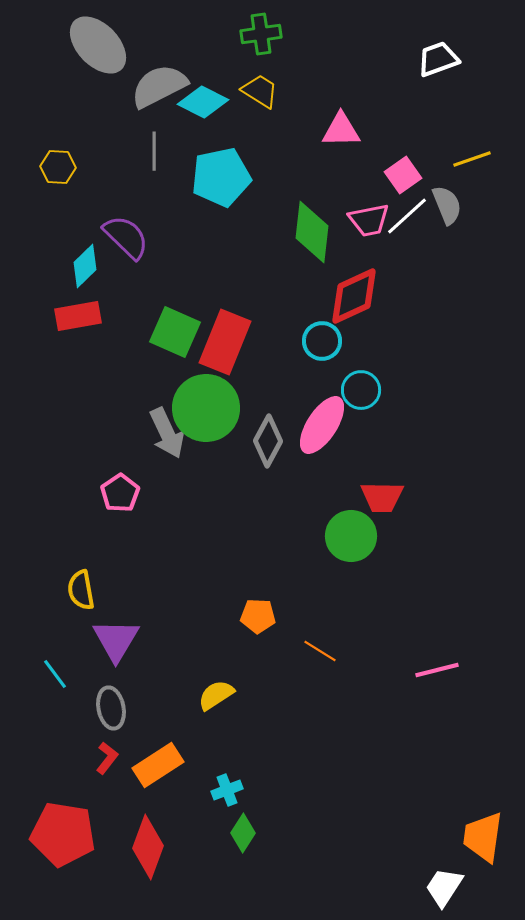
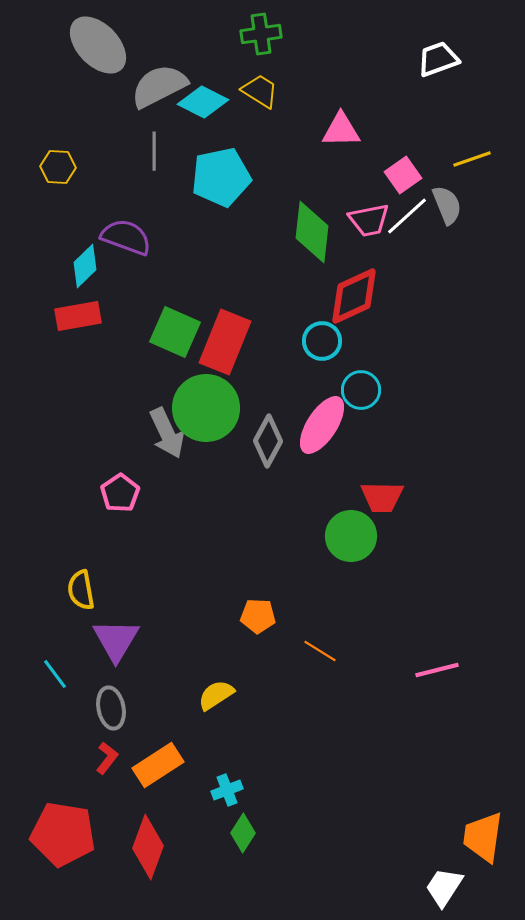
purple semicircle at (126, 237): rotated 24 degrees counterclockwise
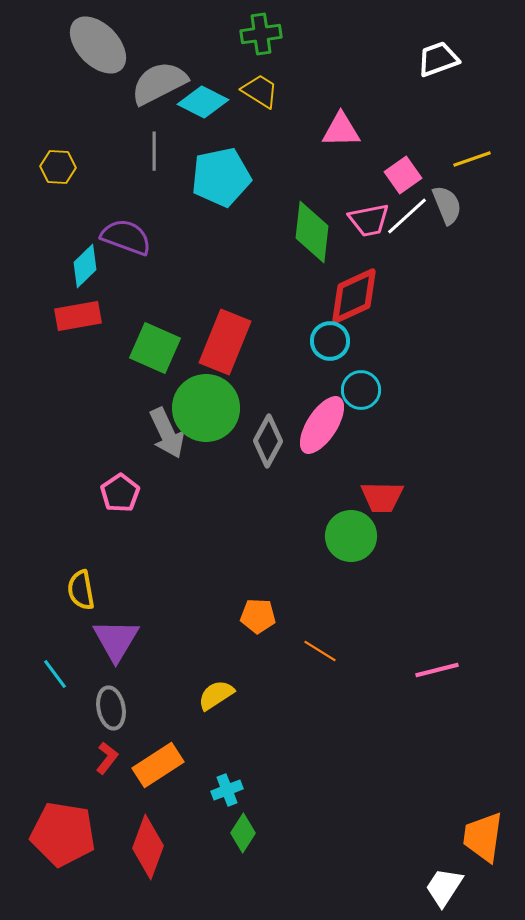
gray semicircle at (159, 86): moved 3 px up
green square at (175, 332): moved 20 px left, 16 px down
cyan circle at (322, 341): moved 8 px right
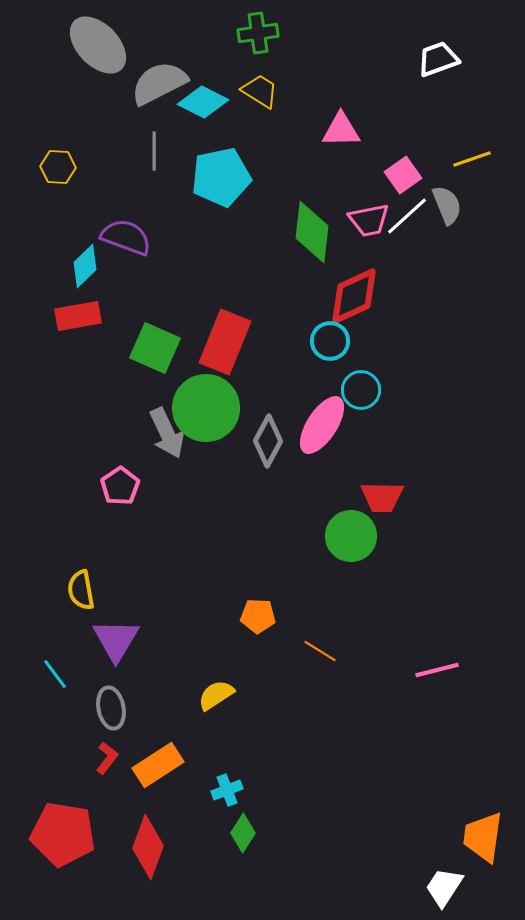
green cross at (261, 34): moved 3 px left, 1 px up
pink pentagon at (120, 493): moved 7 px up
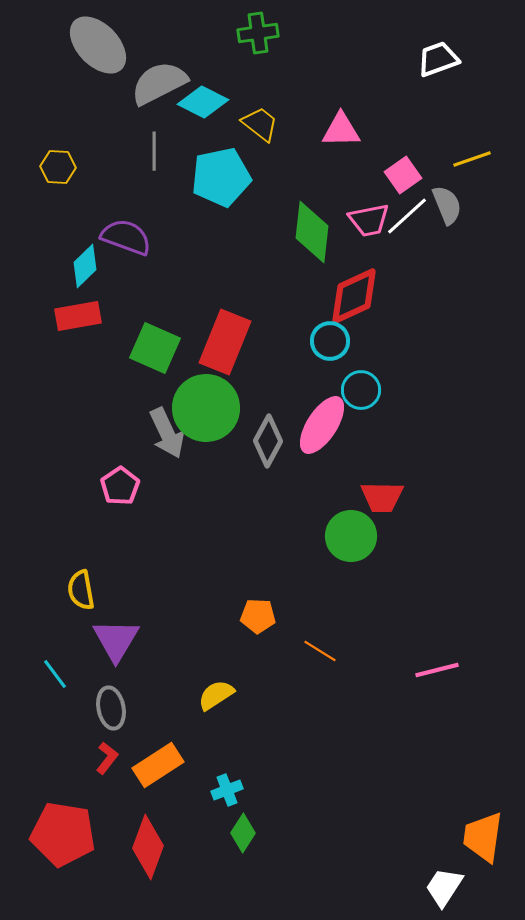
yellow trapezoid at (260, 91): moved 33 px down; rotated 6 degrees clockwise
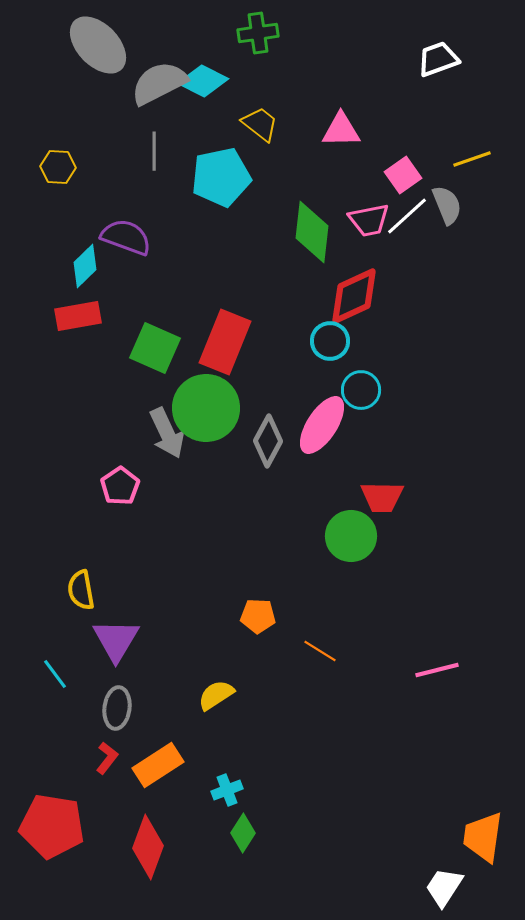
cyan diamond at (203, 102): moved 21 px up
gray ellipse at (111, 708): moved 6 px right; rotated 18 degrees clockwise
red pentagon at (63, 834): moved 11 px left, 8 px up
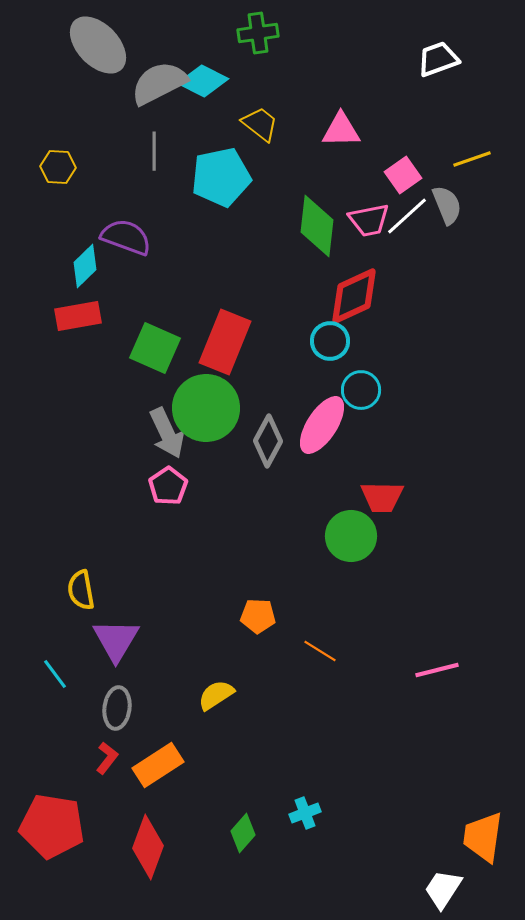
green diamond at (312, 232): moved 5 px right, 6 px up
pink pentagon at (120, 486): moved 48 px right
cyan cross at (227, 790): moved 78 px right, 23 px down
green diamond at (243, 833): rotated 9 degrees clockwise
white trapezoid at (444, 887): moved 1 px left, 2 px down
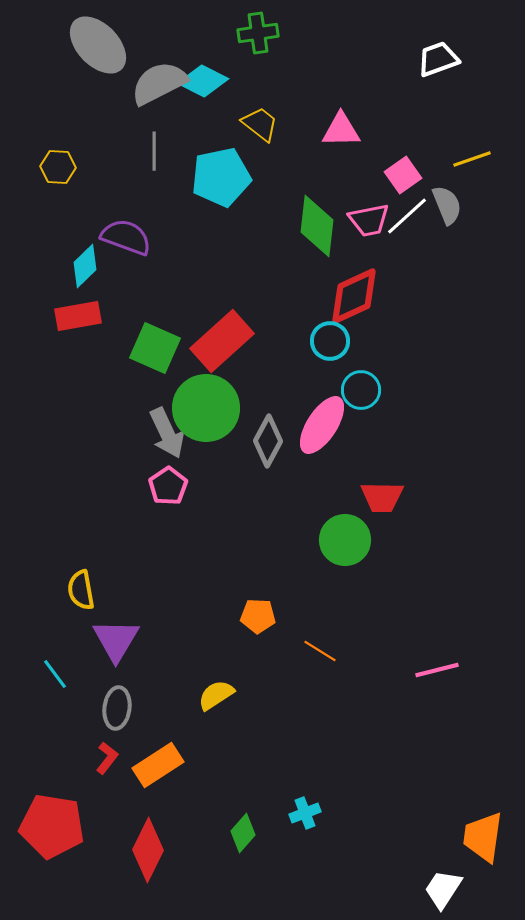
red rectangle at (225, 342): moved 3 px left, 1 px up; rotated 26 degrees clockwise
green circle at (351, 536): moved 6 px left, 4 px down
red diamond at (148, 847): moved 3 px down; rotated 6 degrees clockwise
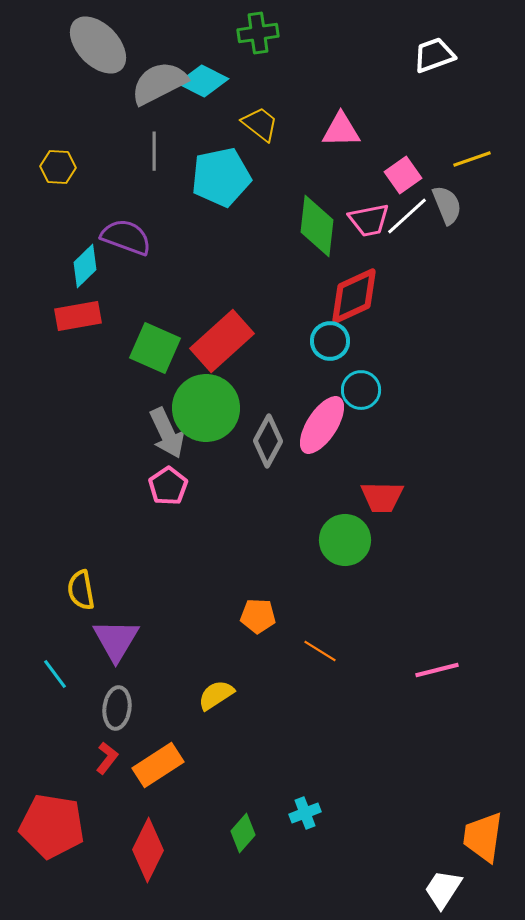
white trapezoid at (438, 59): moved 4 px left, 4 px up
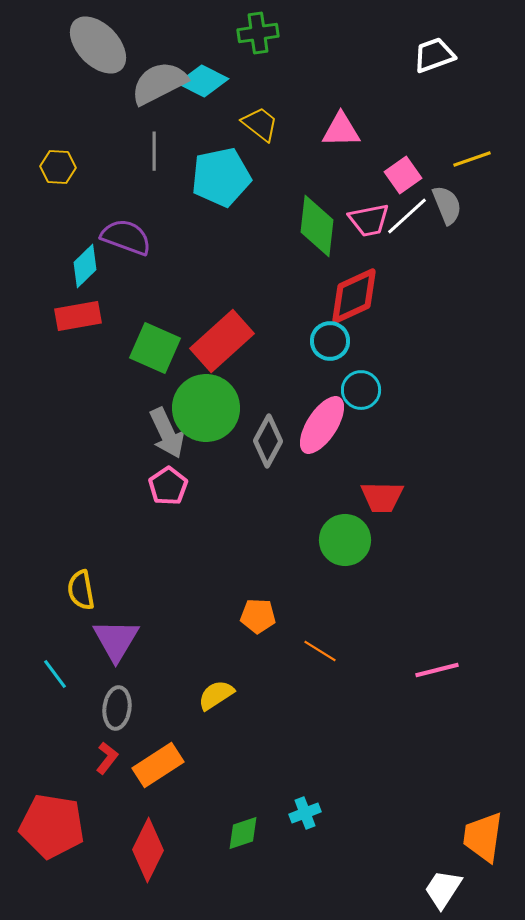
green diamond at (243, 833): rotated 30 degrees clockwise
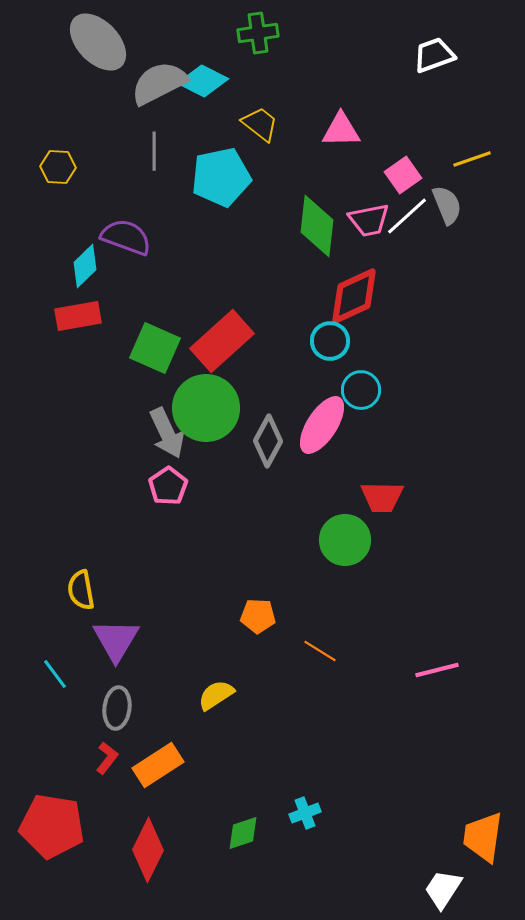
gray ellipse at (98, 45): moved 3 px up
